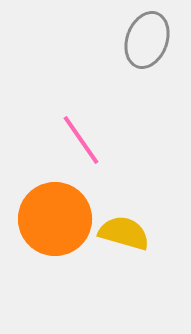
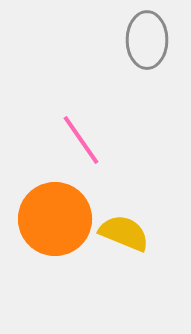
gray ellipse: rotated 20 degrees counterclockwise
yellow semicircle: rotated 6 degrees clockwise
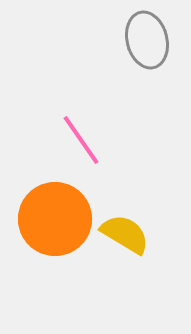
gray ellipse: rotated 14 degrees counterclockwise
yellow semicircle: moved 1 px right, 1 px down; rotated 9 degrees clockwise
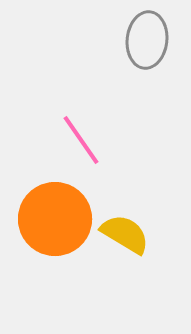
gray ellipse: rotated 20 degrees clockwise
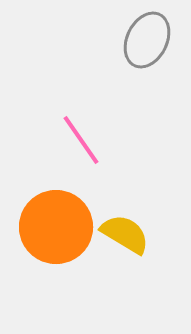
gray ellipse: rotated 20 degrees clockwise
orange circle: moved 1 px right, 8 px down
